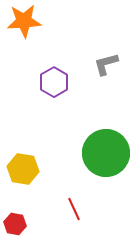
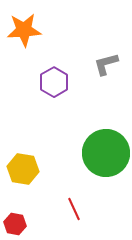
orange star: moved 9 px down
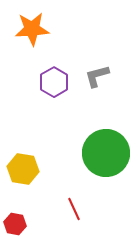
orange star: moved 8 px right, 1 px up
gray L-shape: moved 9 px left, 12 px down
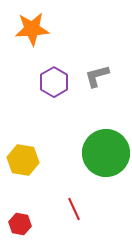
yellow hexagon: moved 9 px up
red hexagon: moved 5 px right
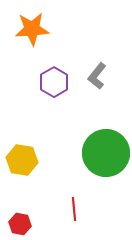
gray L-shape: rotated 36 degrees counterclockwise
yellow hexagon: moved 1 px left
red line: rotated 20 degrees clockwise
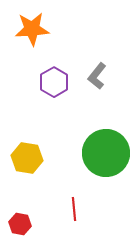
yellow hexagon: moved 5 px right, 2 px up
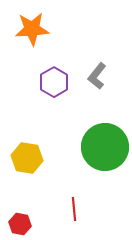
green circle: moved 1 px left, 6 px up
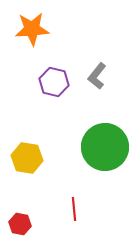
purple hexagon: rotated 16 degrees counterclockwise
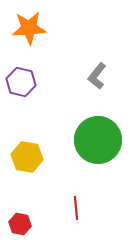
orange star: moved 3 px left, 1 px up
purple hexagon: moved 33 px left
green circle: moved 7 px left, 7 px up
yellow hexagon: moved 1 px up
red line: moved 2 px right, 1 px up
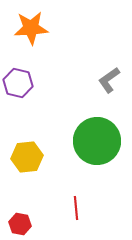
orange star: moved 2 px right
gray L-shape: moved 12 px right, 4 px down; rotated 16 degrees clockwise
purple hexagon: moved 3 px left, 1 px down
green circle: moved 1 px left, 1 px down
yellow hexagon: rotated 16 degrees counterclockwise
